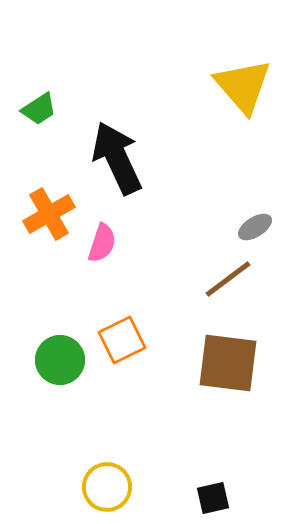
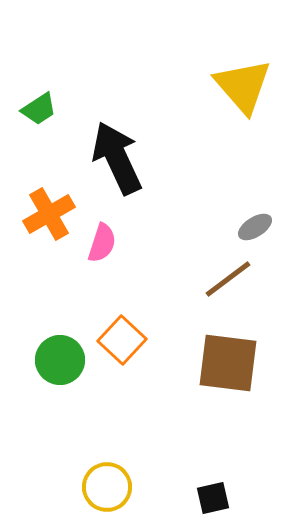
orange square: rotated 21 degrees counterclockwise
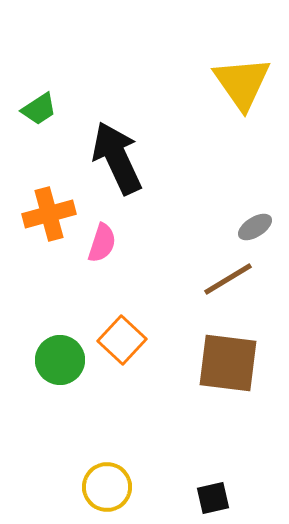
yellow triangle: moved 1 px left, 3 px up; rotated 6 degrees clockwise
orange cross: rotated 15 degrees clockwise
brown line: rotated 6 degrees clockwise
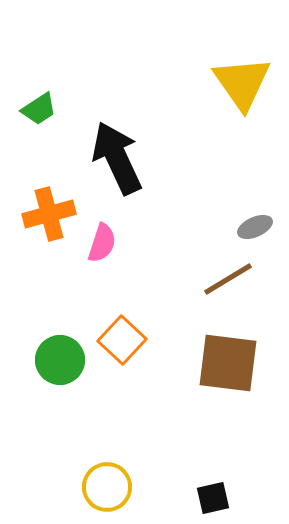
gray ellipse: rotated 8 degrees clockwise
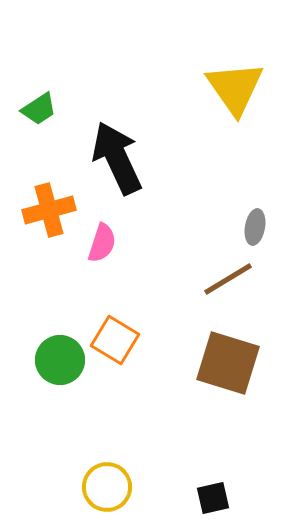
yellow triangle: moved 7 px left, 5 px down
orange cross: moved 4 px up
gray ellipse: rotated 56 degrees counterclockwise
orange square: moved 7 px left; rotated 12 degrees counterclockwise
brown square: rotated 10 degrees clockwise
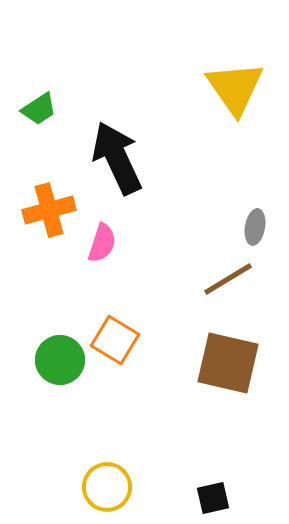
brown square: rotated 4 degrees counterclockwise
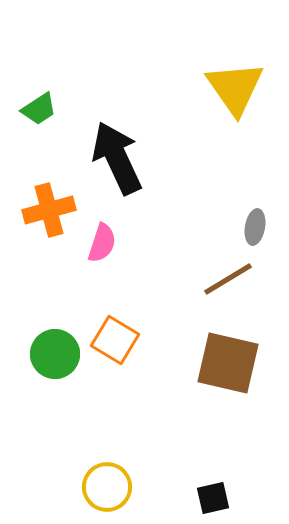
green circle: moved 5 px left, 6 px up
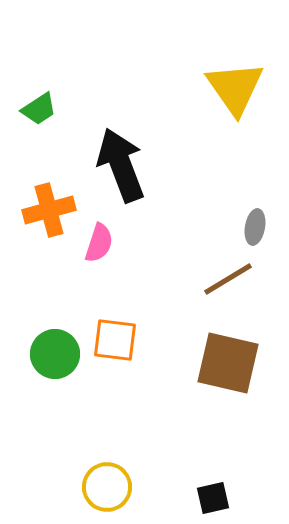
black arrow: moved 4 px right, 7 px down; rotated 4 degrees clockwise
pink semicircle: moved 3 px left
orange square: rotated 24 degrees counterclockwise
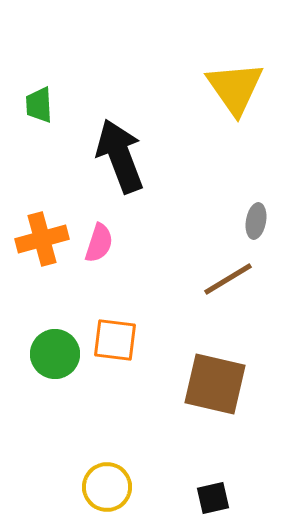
green trapezoid: moved 4 px up; rotated 120 degrees clockwise
black arrow: moved 1 px left, 9 px up
orange cross: moved 7 px left, 29 px down
gray ellipse: moved 1 px right, 6 px up
brown square: moved 13 px left, 21 px down
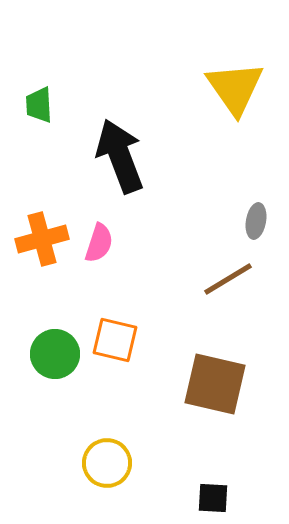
orange square: rotated 6 degrees clockwise
yellow circle: moved 24 px up
black square: rotated 16 degrees clockwise
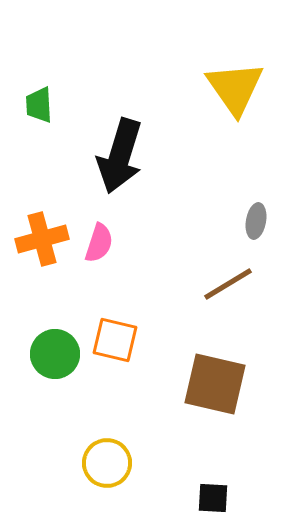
black arrow: rotated 142 degrees counterclockwise
brown line: moved 5 px down
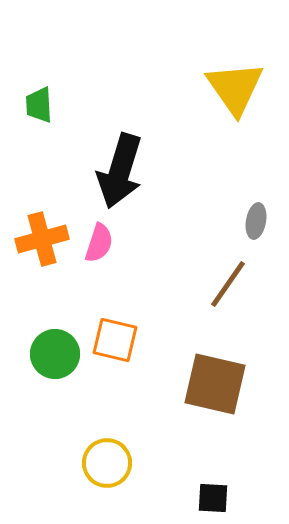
black arrow: moved 15 px down
brown line: rotated 24 degrees counterclockwise
